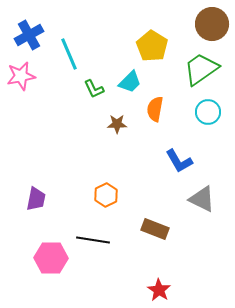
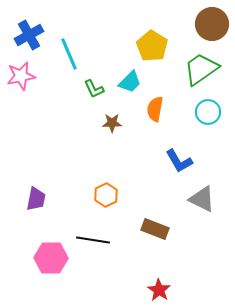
brown star: moved 5 px left, 1 px up
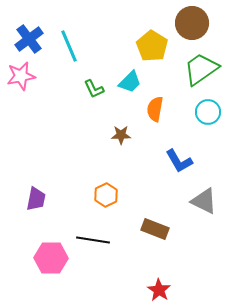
brown circle: moved 20 px left, 1 px up
blue cross: moved 4 px down; rotated 8 degrees counterclockwise
cyan line: moved 8 px up
brown star: moved 9 px right, 12 px down
gray triangle: moved 2 px right, 2 px down
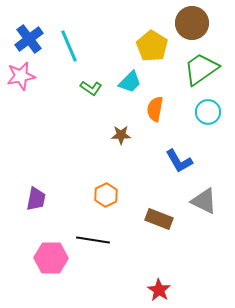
green L-shape: moved 3 px left, 1 px up; rotated 30 degrees counterclockwise
brown rectangle: moved 4 px right, 10 px up
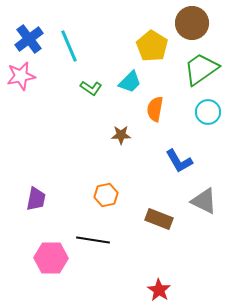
orange hexagon: rotated 15 degrees clockwise
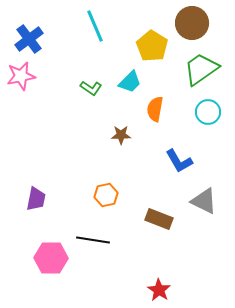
cyan line: moved 26 px right, 20 px up
